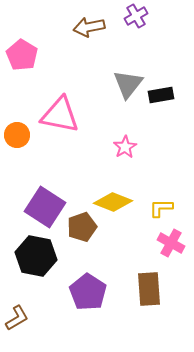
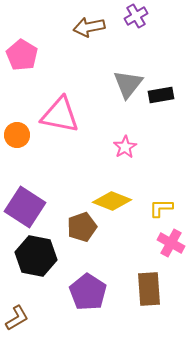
yellow diamond: moved 1 px left, 1 px up
purple square: moved 20 px left
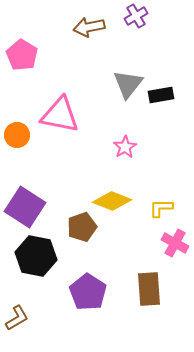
pink cross: moved 4 px right
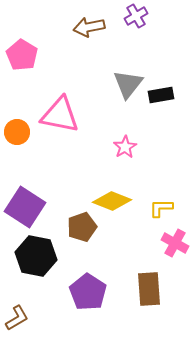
orange circle: moved 3 px up
